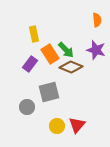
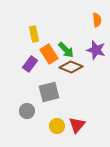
orange rectangle: moved 1 px left
gray circle: moved 4 px down
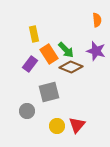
purple star: moved 1 px down
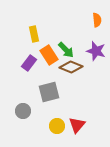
orange rectangle: moved 1 px down
purple rectangle: moved 1 px left, 1 px up
gray circle: moved 4 px left
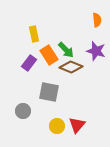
gray square: rotated 25 degrees clockwise
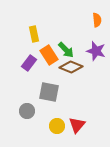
gray circle: moved 4 px right
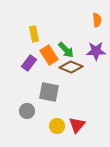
purple star: rotated 18 degrees counterclockwise
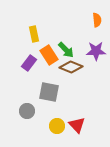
red triangle: rotated 24 degrees counterclockwise
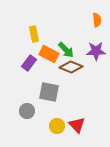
orange rectangle: moved 1 px up; rotated 30 degrees counterclockwise
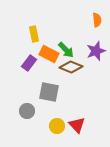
purple star: rotated 18 degrees counterclockwise
